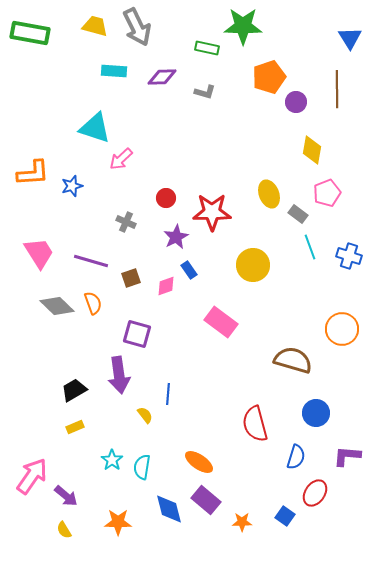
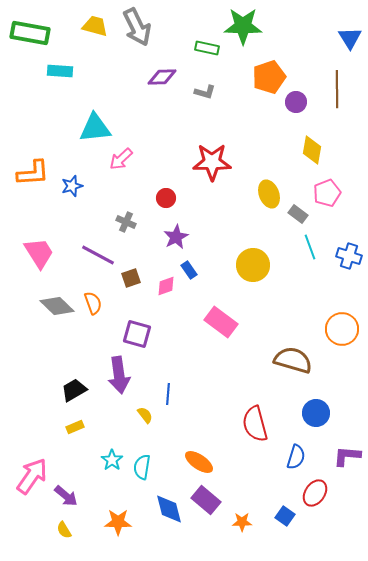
cyan rectangle at (114, 71): moved 54 px left
cyan triangle at (95, 128): rotated 24 degrees counterclockwise
red star at (212, 212): moved 50 px up
purple line at (91, 261): moved 7 px right, 6 px up; rotated 12 degrees clockwise
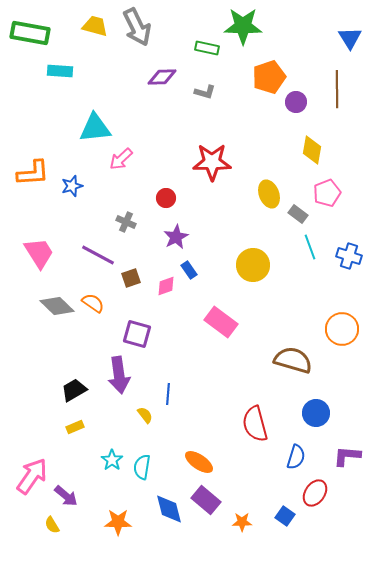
orange semicircle at (93, 303): rotated 35 degrees counterclockwise
yellow semicircle at (64, 530): moved 12 px left, 5 px up
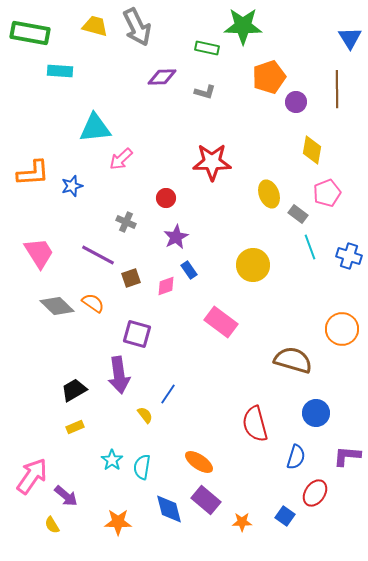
blue line at (168, 394): rotated 30 degrees clockwise
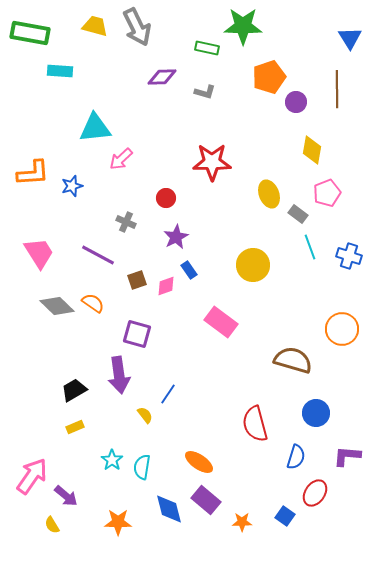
brown square at (131, 278): moved 6 px right, 2 px down
